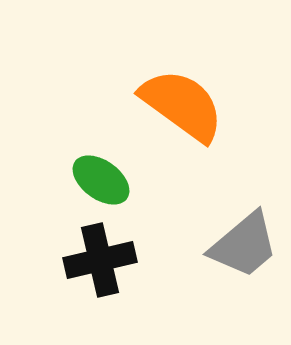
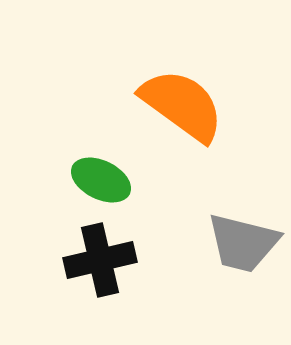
green ellipse: rotated 10 degrees counterclockwise
gray trapezoid: moved 1 px left, 2 px up; rotated 54 degrees clockwise
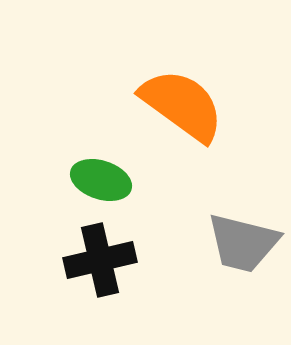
green ellipse: rotated 8 degrees counterclockwise
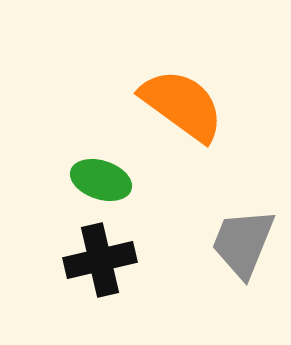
gray trapezoid: rotated 98 degrees clockwise
